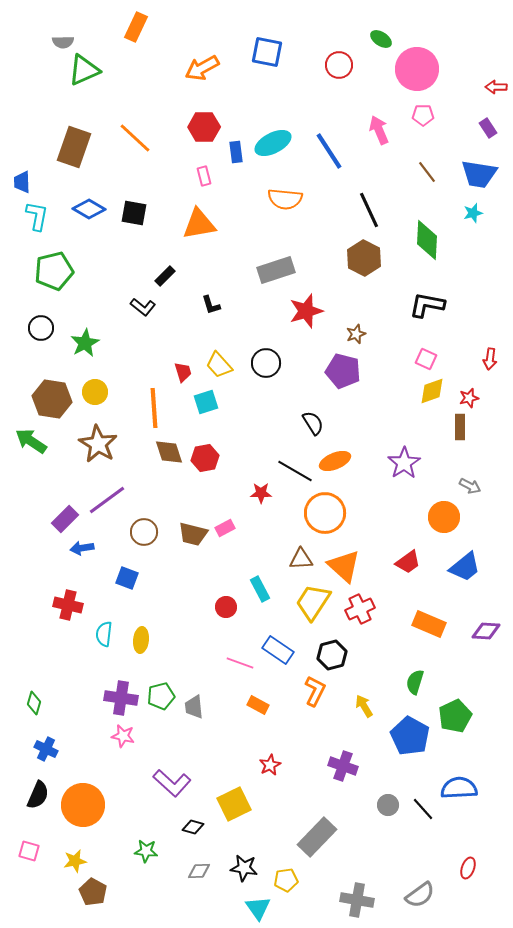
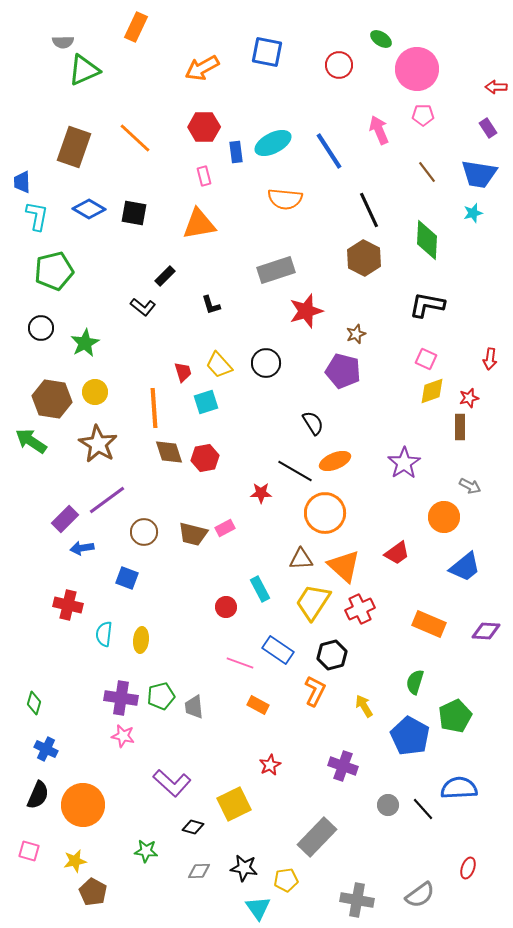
red trapezoid at (408, 562): moved 11 px left, 9 px up
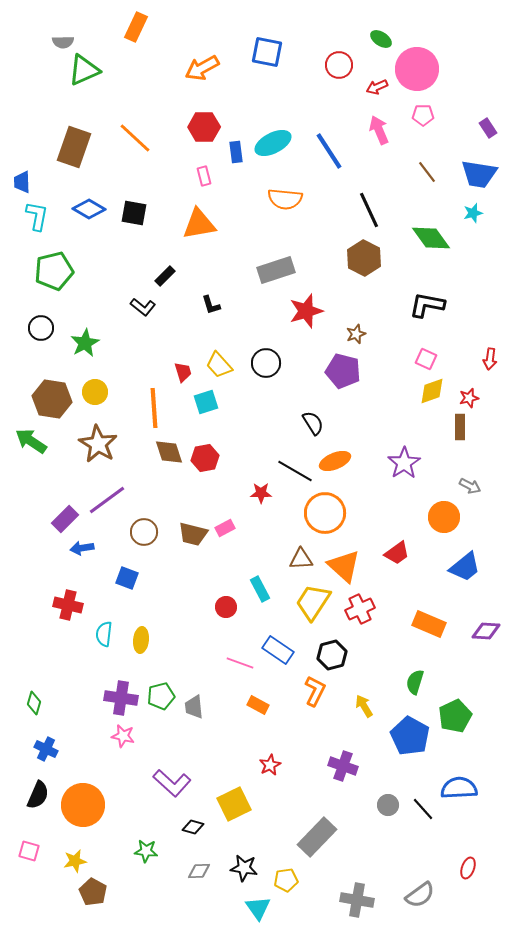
red arrow at (496, 87): moved 119 px left; rotated 25 degrees counterclockwise
green diamond at (427, 240): moved 4 px right, 2 px up; rotated 39 degrees counterclockwise
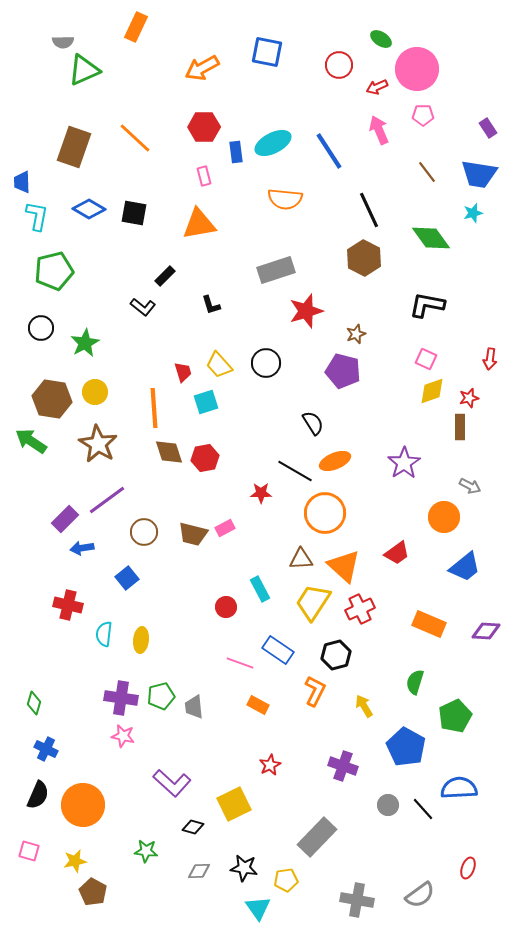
blue square at (127, 578): rotated 30 degrees clockwise
black hexagon at (332, 655): moved 4 px right
blue pentagon at (410, 736): moved 4 px left, 11 px down
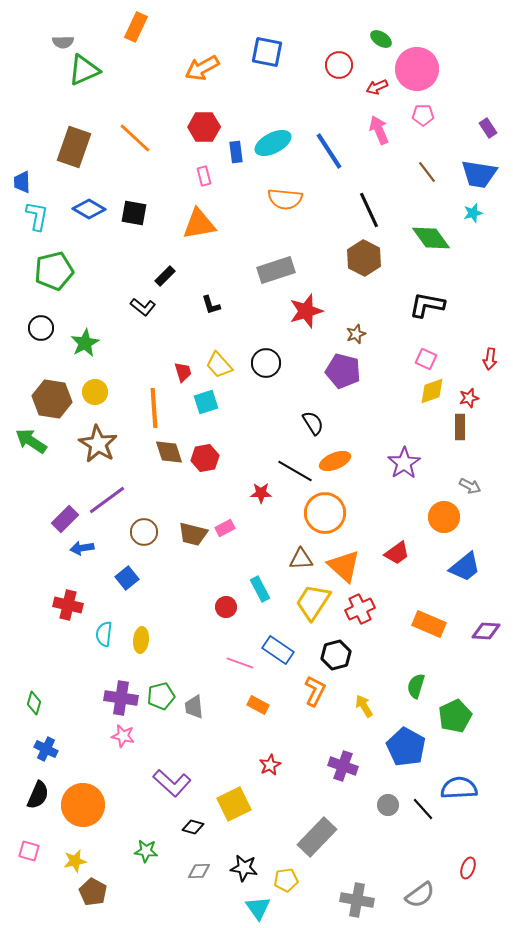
green semicircle at (415, 682): moved 1 px right, 4 px down
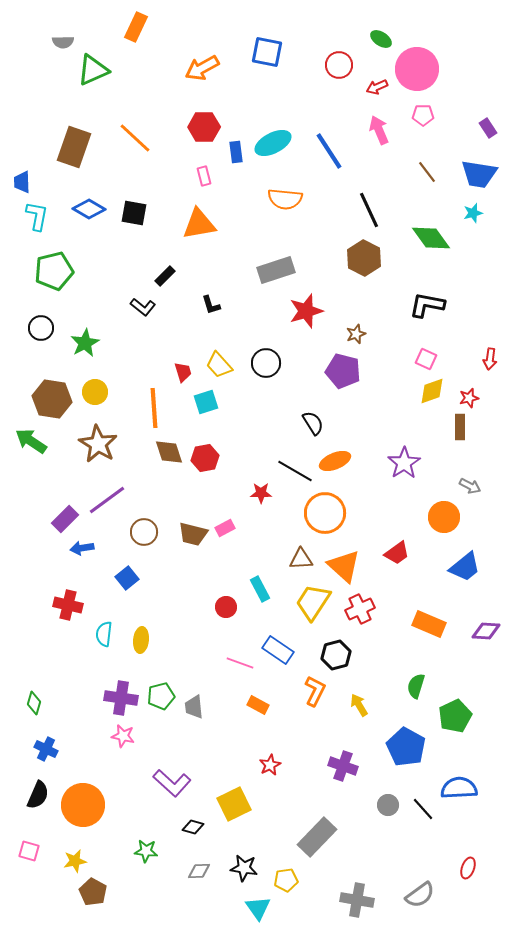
green triangle at (84, 70): moved 9 px right
yellow arrow at (364, 706): moved 5 px left, 1 px up
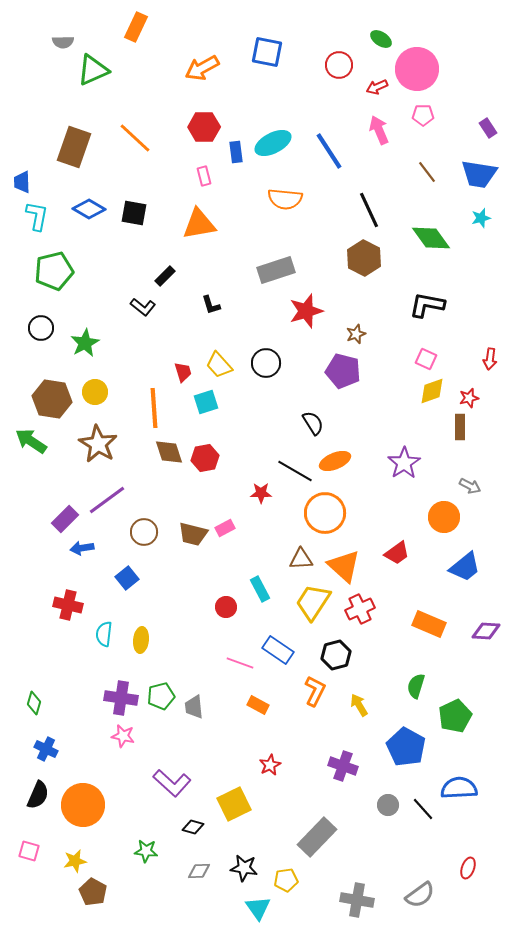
cyan star at (473, 213): moved 8 px right, 5 px down
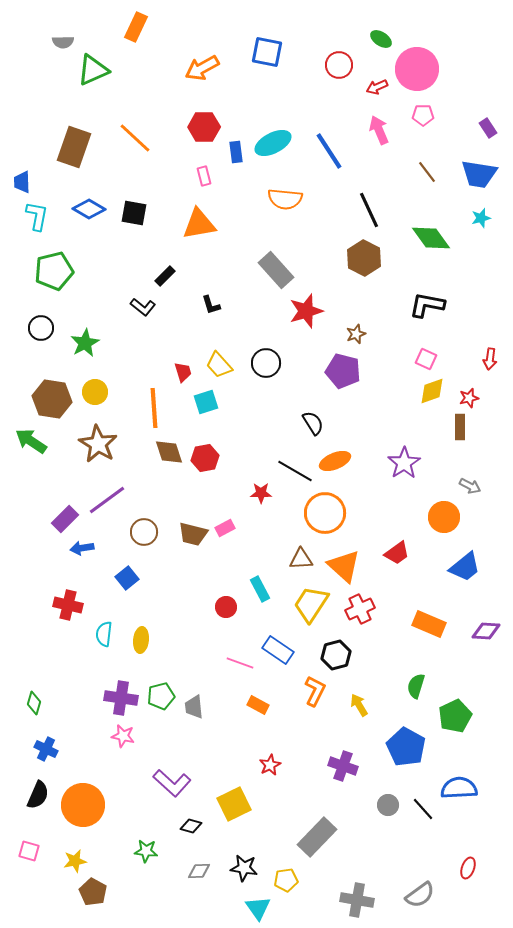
gray rectangle at (276, 270): rotated 66 degrees clockwise
yellow trapezoid at (313, 602): moved 2 px left, 2 px down
black diamond at (193, 827): moved 2 px left, 1 px up
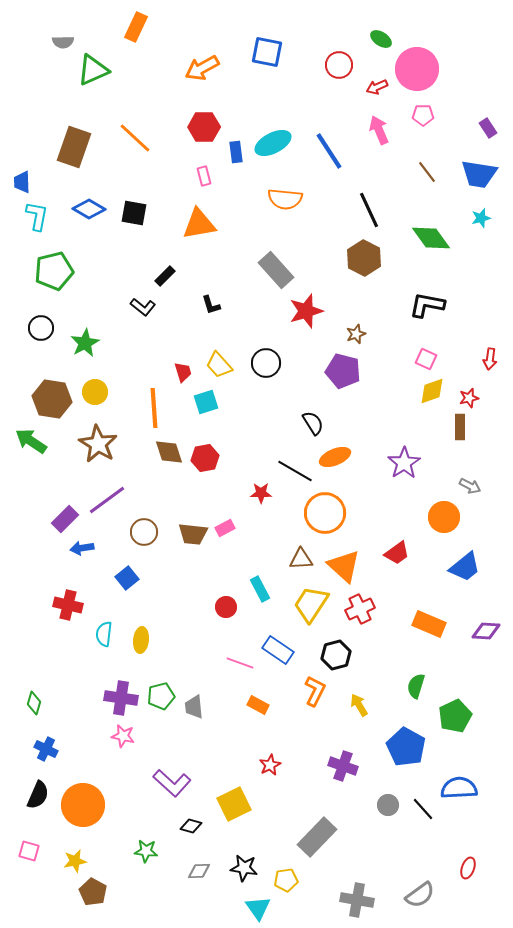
orange ellipse at (335, 461): moved 4 px up
brown trapezoid at (193, 534): rotated 8 degrees counterclockwise
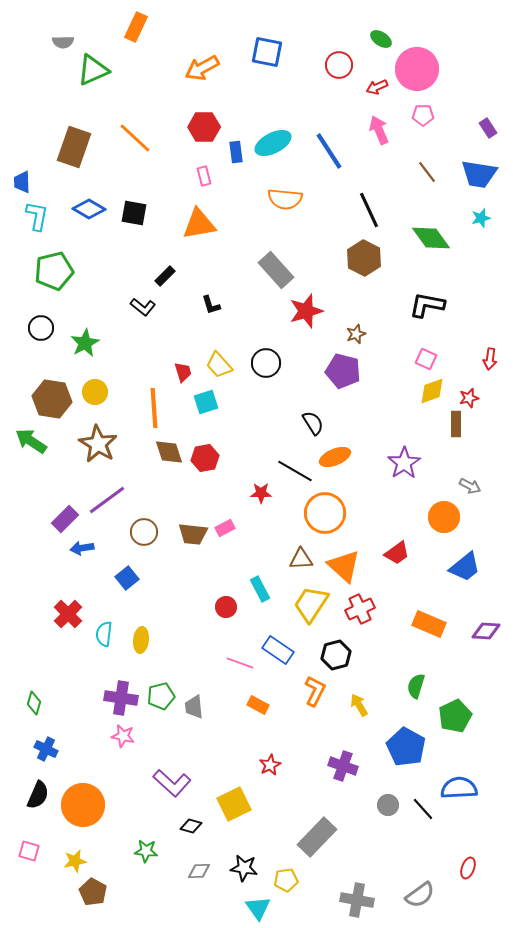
brown rectangle at (460, 427): moved 4 px left, 3 px up
red cross at (68, 605): moved 9 px down; rotated 32 degrees clockwise
